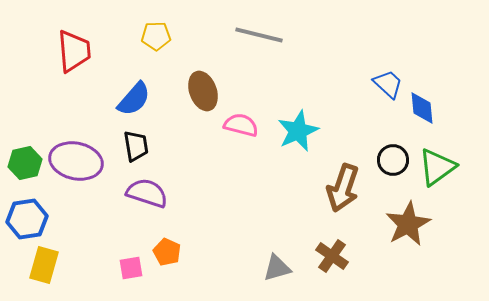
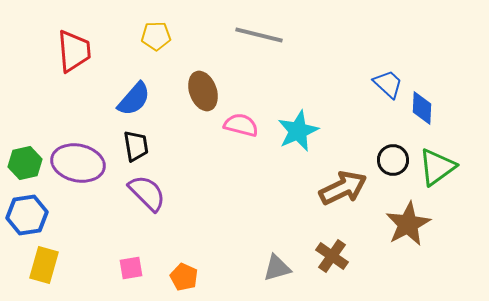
blue diamond: rotated 8 degrees clockwise
purple ellipse: moved 2 px right, 2 px down
brown arrow: rotated 135 degrees counterclockwise
purple semicircle: rotated 27 degrees clockwise
blue hexagon: moved 4 px up
orange pentagon: moved 17 px right, 25 px down
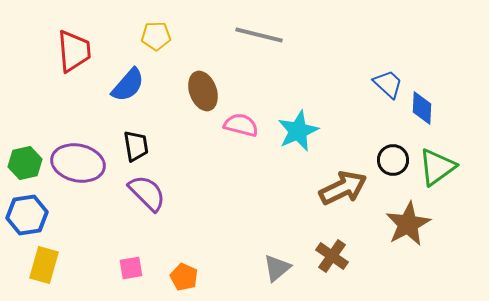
blue semicircle: moved 6 px left, 14 px up
gray triangle: rotated 24 degrees counterclockwise
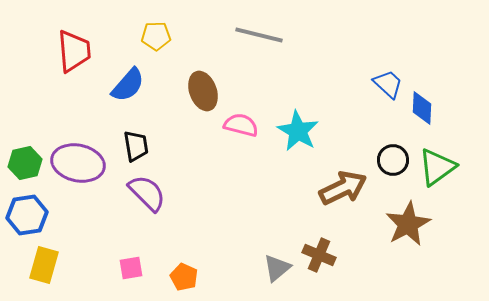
cyan star: rotated 18 degrees counterclockwise
brown cross: moved 13 px left, 1 px up; rotated 12 degrees counterclockwise
